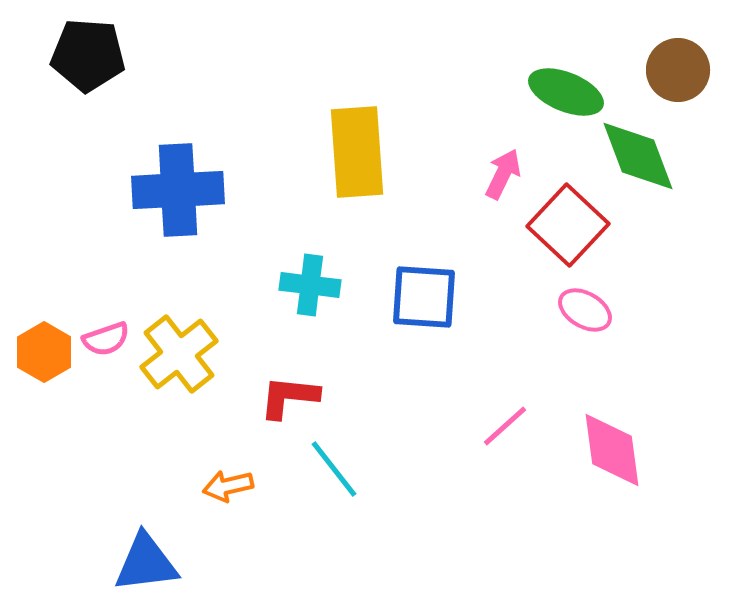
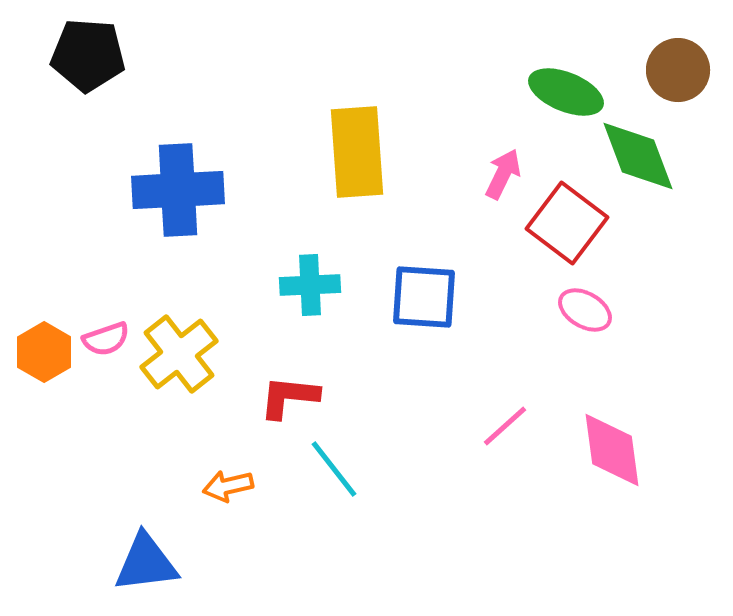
red square: moved 1 px left, 2 px up; rotated 6 degrees counterclockwise
cyan cross: rotated 10 degrees counterclockwise
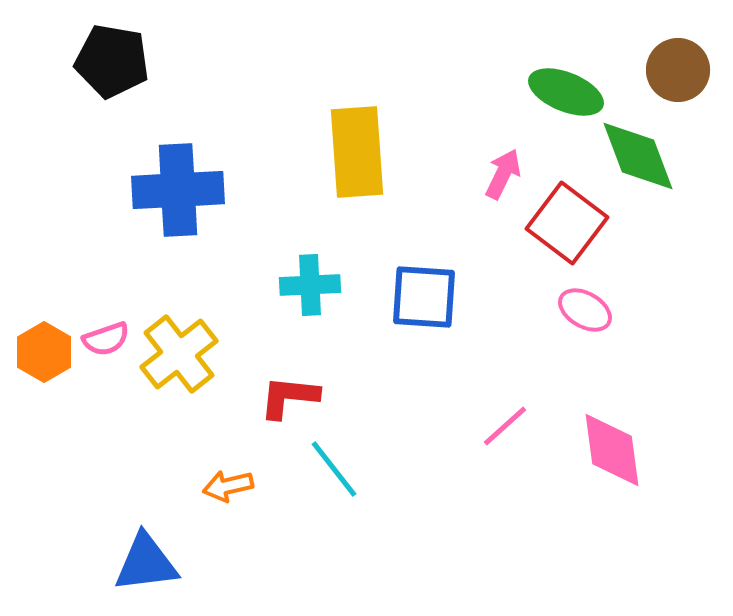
black pentagon: moved 24 px right, 6 px down; rotated 6 degrees clockwise
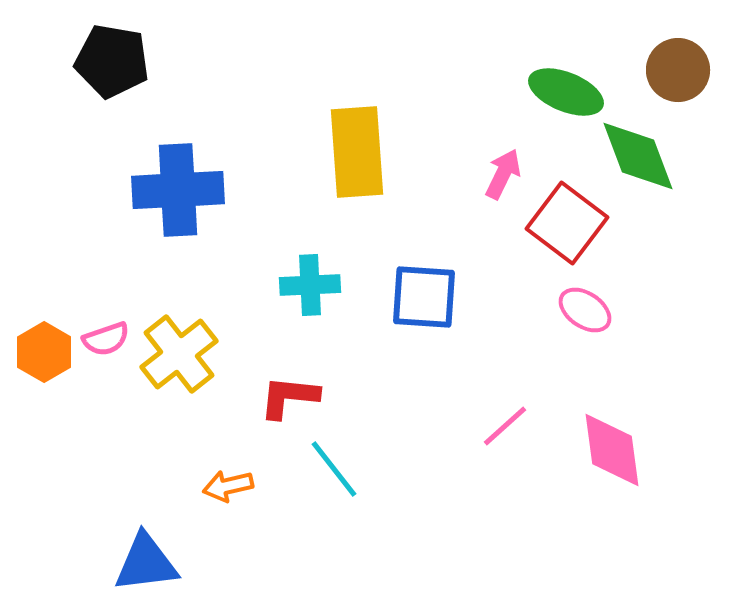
pink ellipse: rotated 4 degrees clockwise
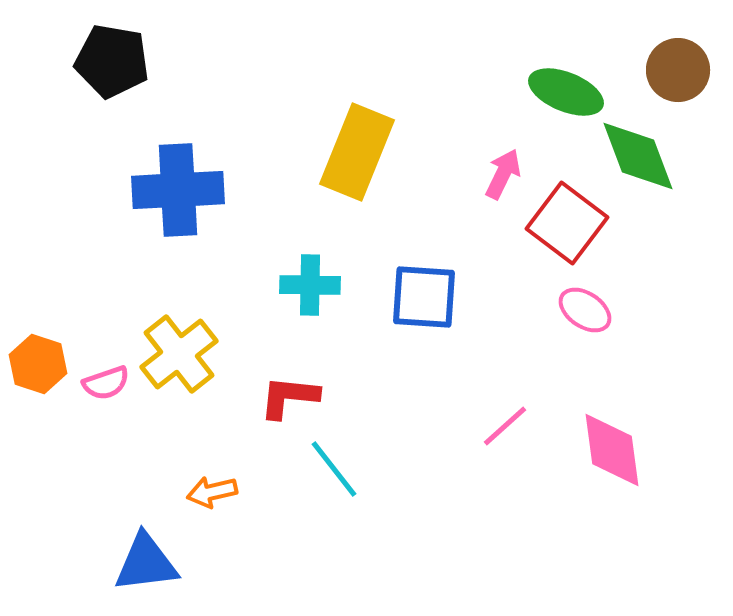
yellow rectangle: rotated 26 degrees clockwise
cyan cross: rotated 4 degrees clockwise
pink semicircle: moved 44 px down
orange hexagon: moved 6 px left, 12 px down; rotated 12 degrees counterclockwise
orange arrow: moved 16 px left, 6 px down
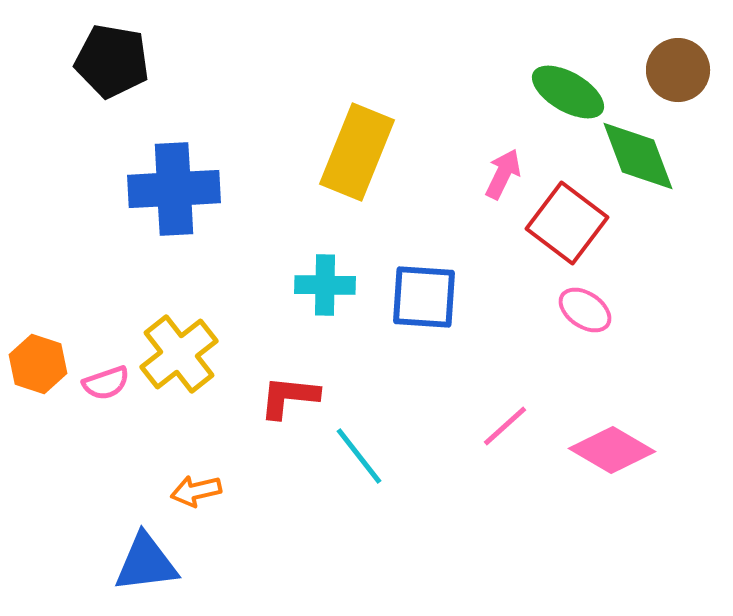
green ellipse: moved 2 px right; rotated 8 degrees clockwise
blue cross: moved 4 px left, 1 px up
cyan cross: moved 15 px right
pink diamond: rotated 52 degrees counterclockwise
cyan line: moved 25 px right, 13 px up
orange arrow: moved 16 px left, 1 px up
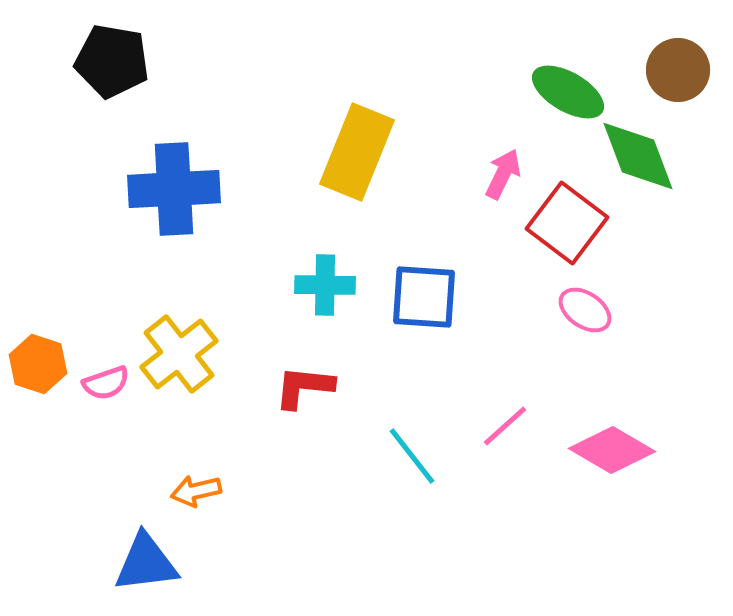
red L-shape: moved 15 px right, 10 px up
cyan line: moved 53 px right
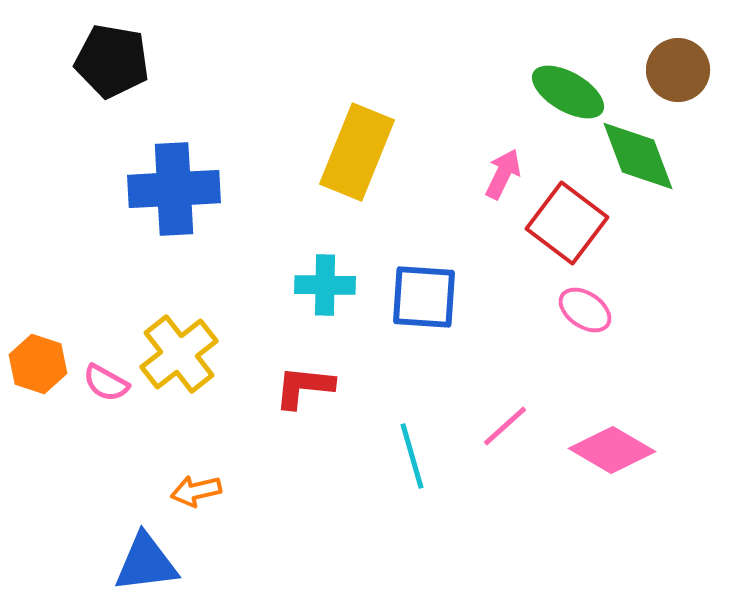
pink semicircle: rotated 48 degrees clockwise
cyan line: rotated 22 degrees clockwise
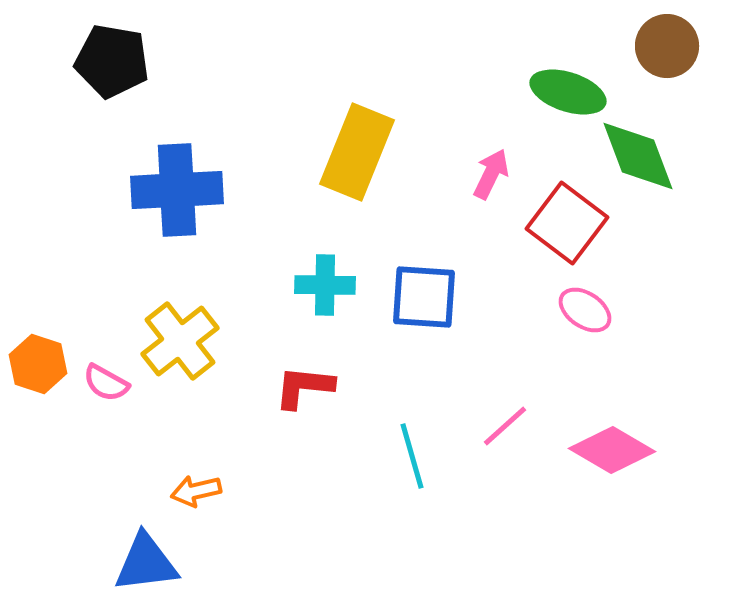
brown circle: moved 11 px left, 24 px up
green ellipse: rotated 12 degrees counterclockwise
pink arrow: moved 12 px left
blue cross: moved 3 px right, 1 px down
yellow cross: moved 1 px right, 13 px up
